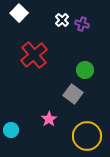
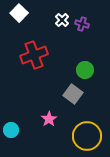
red cross: rotated 20 degrees clockwise
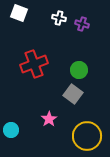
white square: rotated 24 degrees counterclockwise
white cross: moved 3 px left, 2 px up; rotated 32 degrees counterclockwise
red cross: moved 9 px down
green circle: moved 6 px left
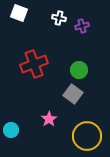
purple cross: moved 2 px down; rotated 32 degrees counterclockwise
